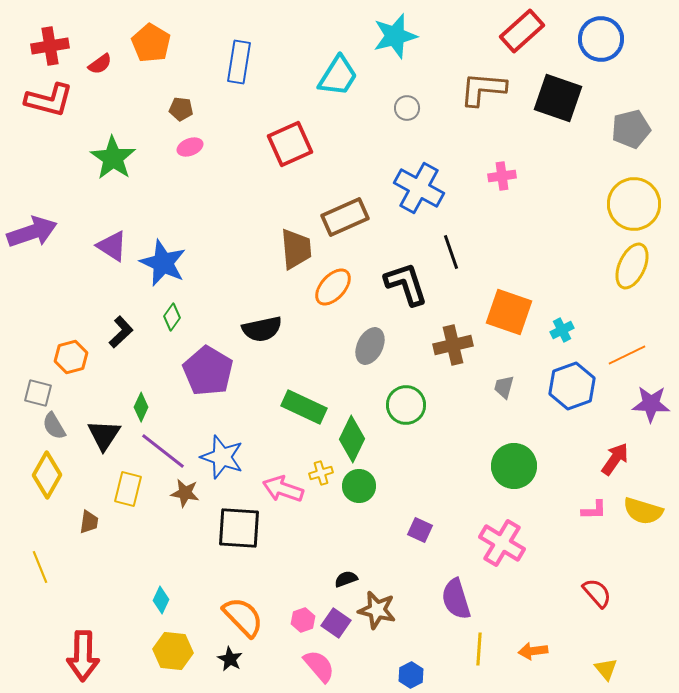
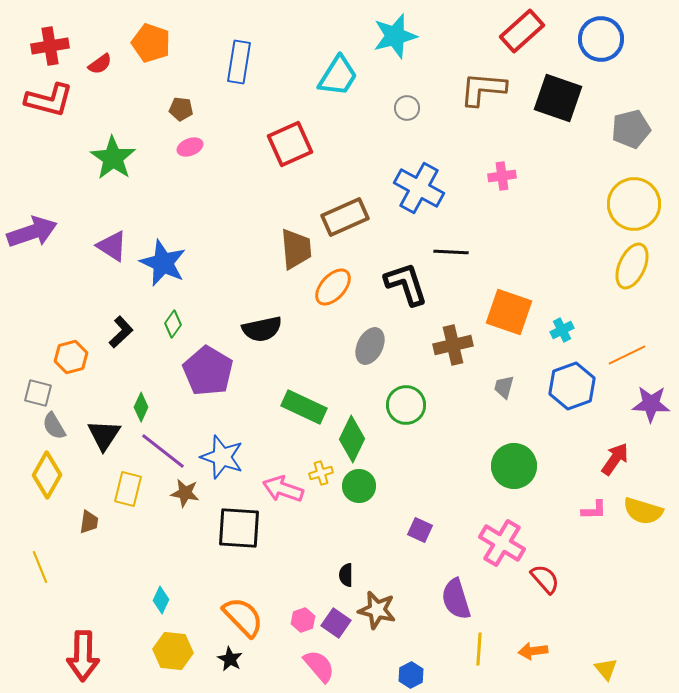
orange pentagon at (151, 43): rotated 12 degrees counterclockwise
black line at (451, 252): rotated 68 degrees counterclockwise
green diamond at (172, 317): moved 1 px right, 7 px down
black semicircle at (346, 579): moved 4 px up; rotated 70 degrees counterclockwise
red semicircle at (597, 593): moved 52 px left, 14 px up
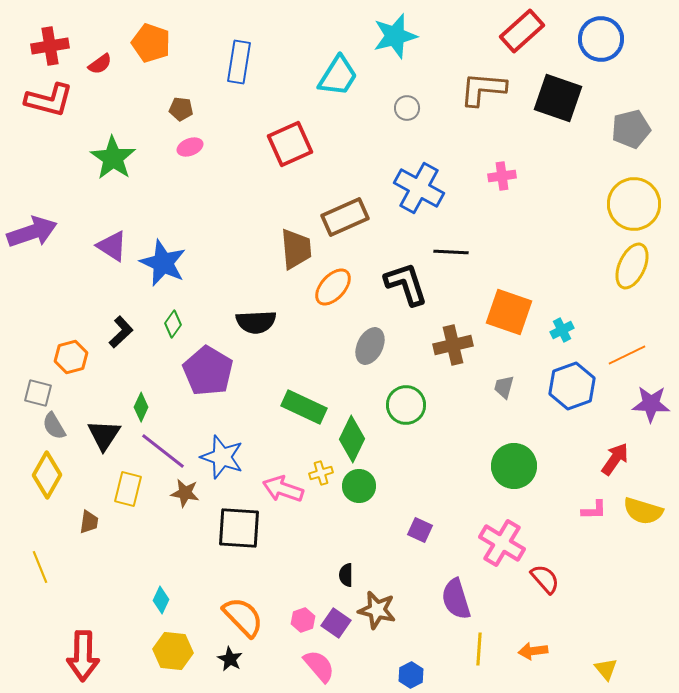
black semicircle at (262, 329): moved 6 px left, 7 px up; rotated 9 degrees clockwise
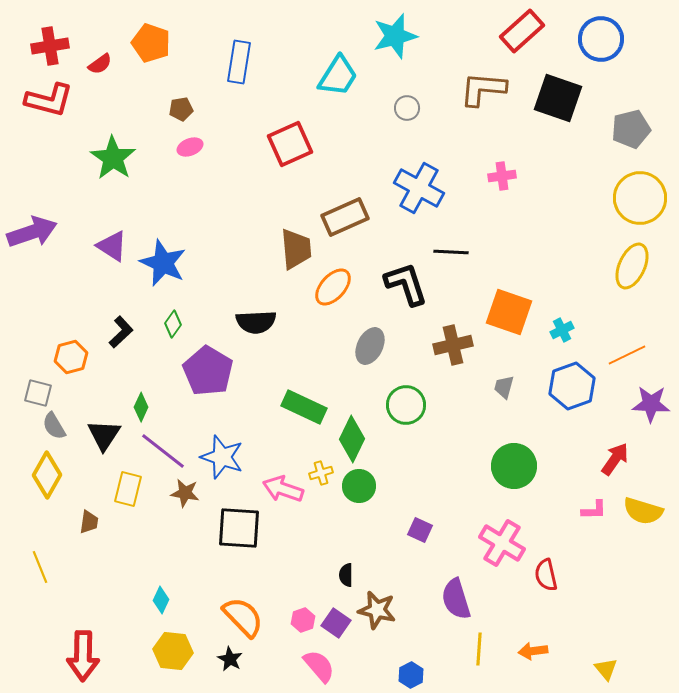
brown pentagon at (181, 109): rotated 15 degrees counterclockwise
yellow circle at (634, 204): moved 6 px right, 6 px up
red semicircle at (545, 579): moved 1 px right, 4 px up; rotated 152 degrees counterclockwise
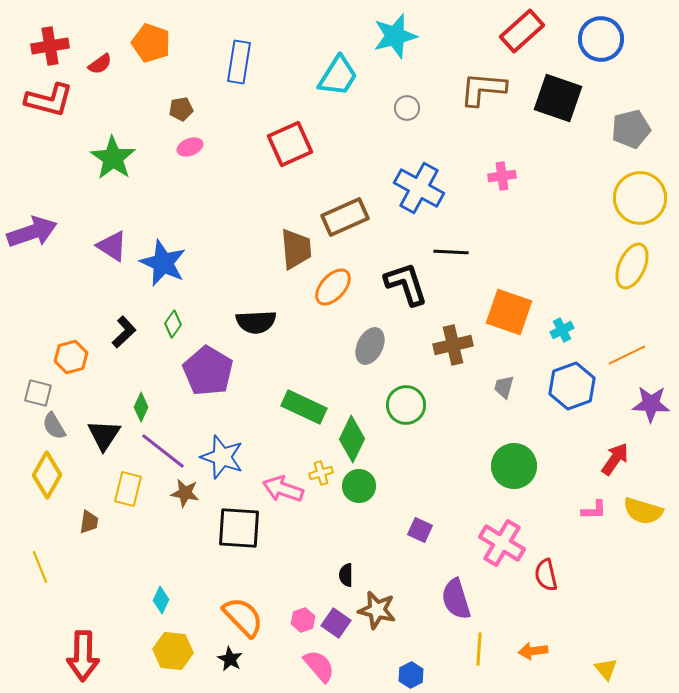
black L-shape at (121, 332): moved 3 px right
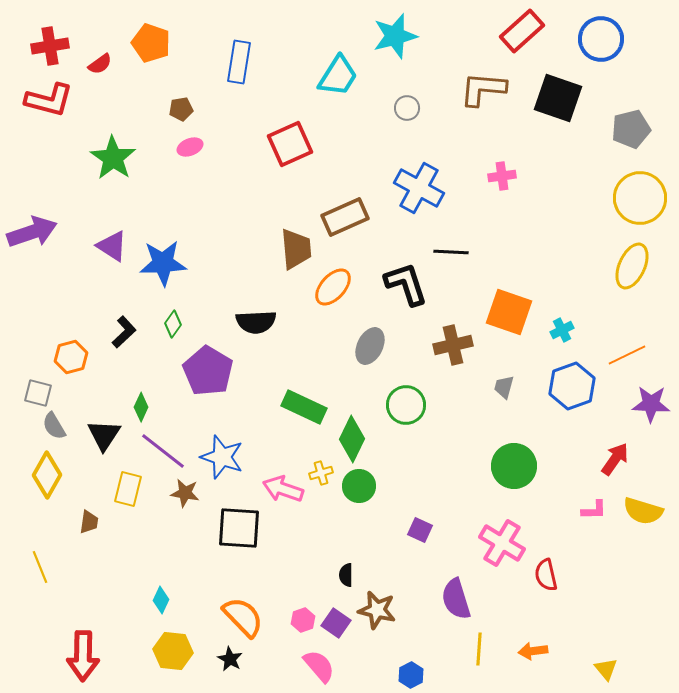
blue star at (163, 263): rotated 27 degrees counterclockwise
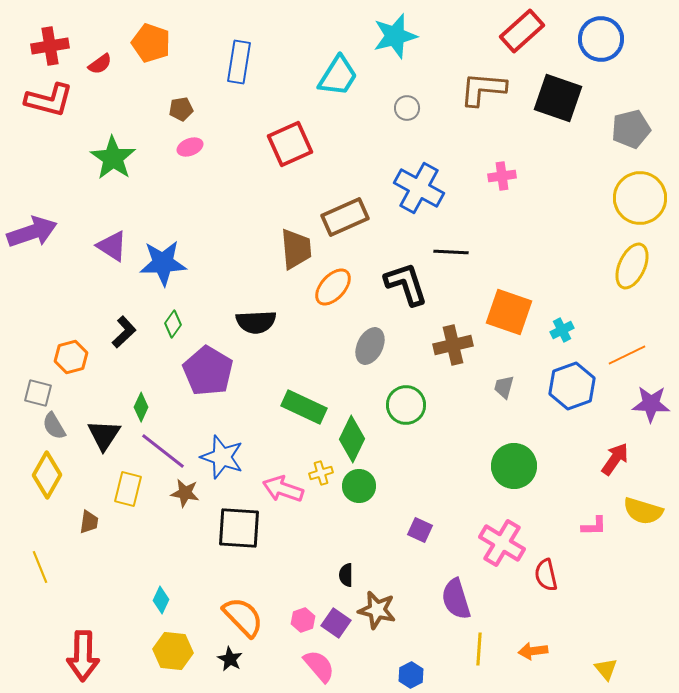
pink L-shape at (594, 510): moved 16 px down
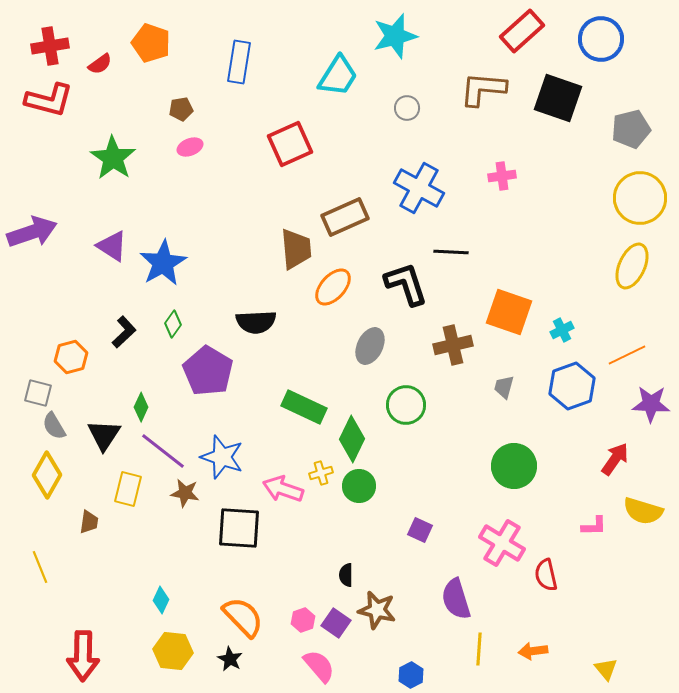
blue star at (163, 263): rotated 27 degrees counterclockwise
